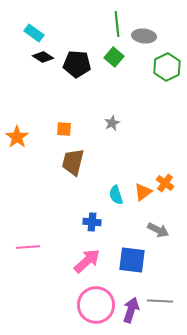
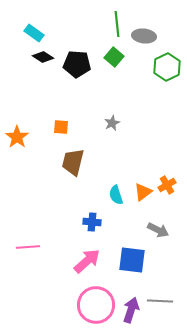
orange square: moved 3 px left, 2 px up
orange cross: moved 2 px right, 2 px down; rotated 24 degrees clockwise
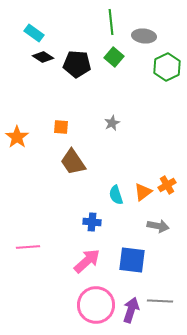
green line: moved 6 px left, 2 px up
brown trapezoid: rotated 48 degrees counterclockwise
gray arrow: moved 4 px up; rotated 15 degrees counterclockwise
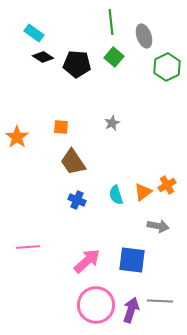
gray ellipse: rotated 65 degrees clockwise
blue cross: moved 15 px left, 22 px up; rotated 18 degrees clockwise
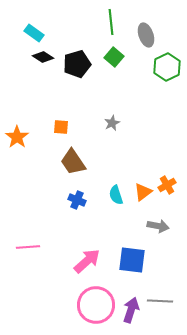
gray ellipse: moved 2 px right, 1 px up
black pentagon: rotated 20 degrees counterclockwise
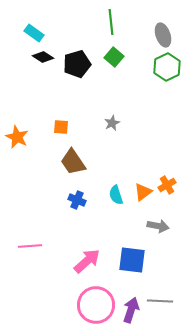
gray ellipse: moved 17 px right
orange star: rotated 10 degrees counterclockwise
pink line: moved 2 px right, 1 px up
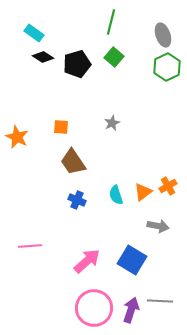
green line: rotated 20 degrees clockwise
orange cross: moved 1 px right, 1 px down
blue square: rotated 24 degrees clockwise
pink circle: moved 2 px left, 3 px down
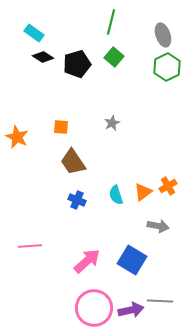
purple arrow: rotated 60 degrees clockwise
